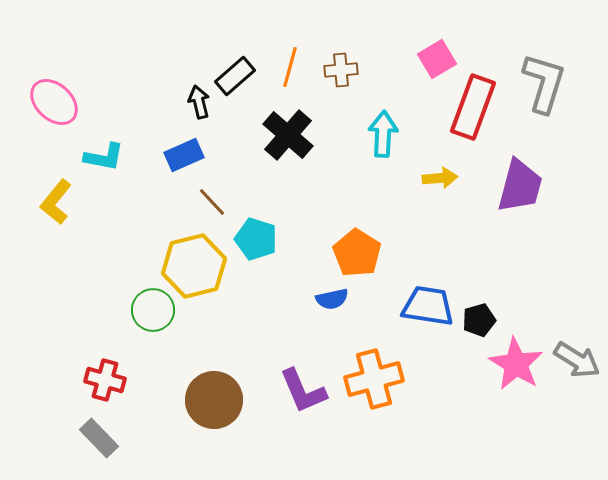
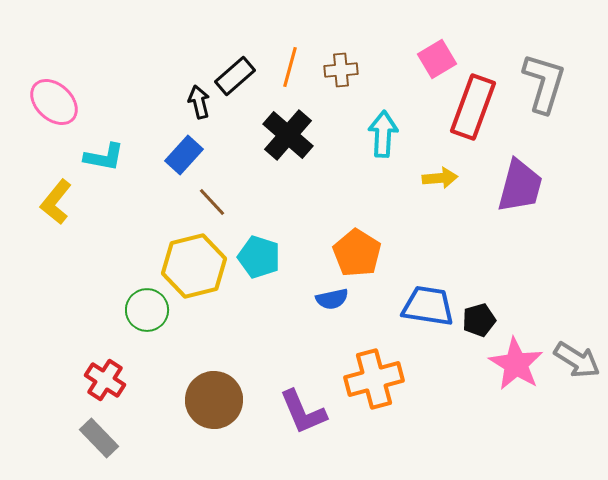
blue rectangle: rotated 24 degrees counterclockwise
cyan pentagon: moved 3 px right, 18 px down
green circle: moved 6 px left
red cross: rotated 18 degrees clockwise
purple L-shape: moved 21 px down
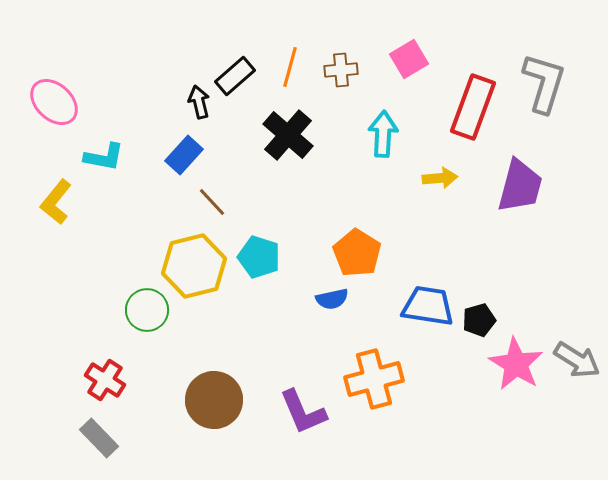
pink square: moved 28 px left
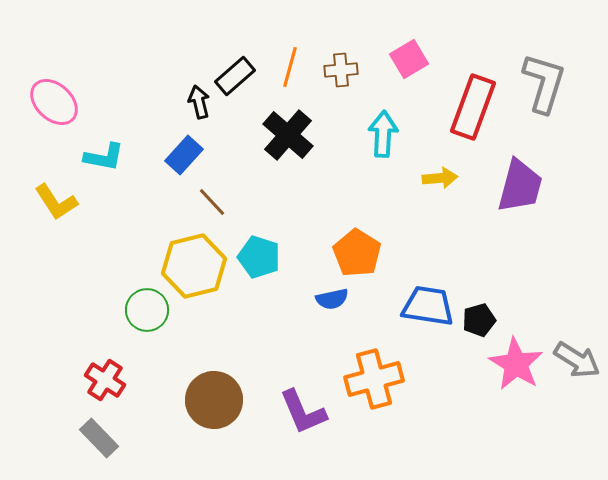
yellow L-shape: rotated 72 degrees counterclockwise
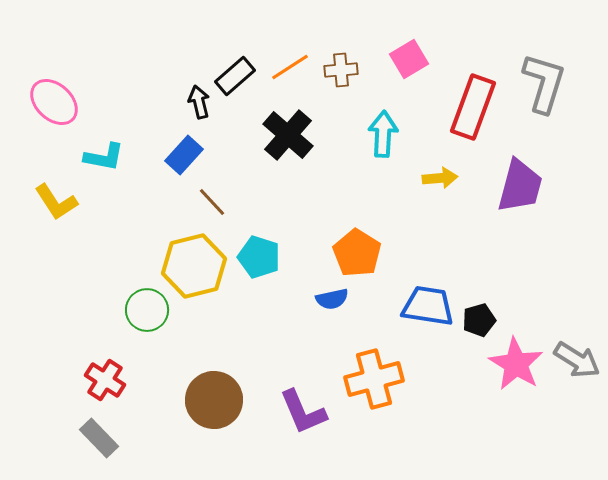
orange line: rotated 42 degrees clockwise
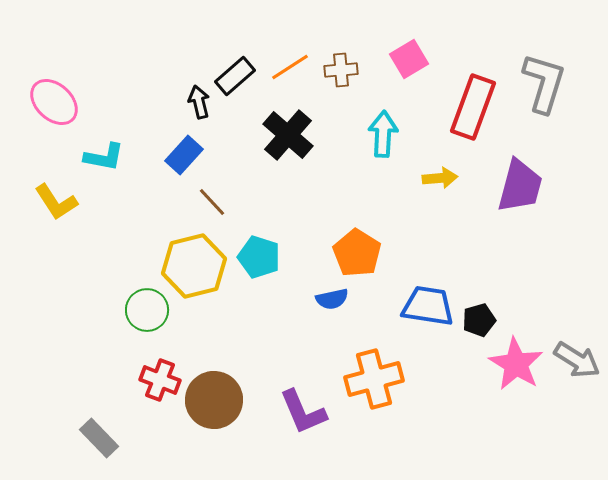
red cross: moved 55 px right; rotated 12 degrees counterclockwise
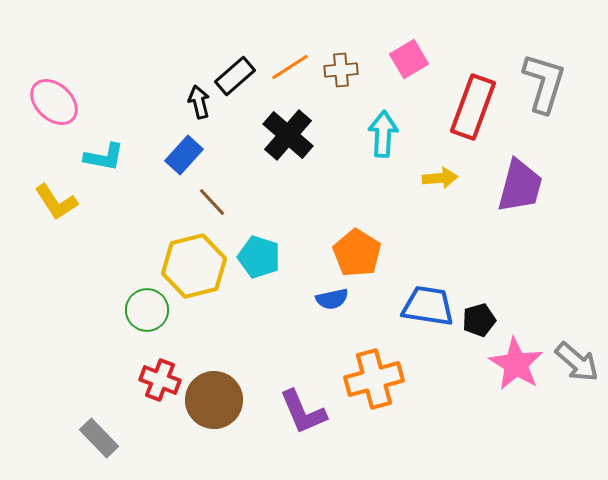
gray arrow: moved 2 px down; rotated 9 degrees clockwise
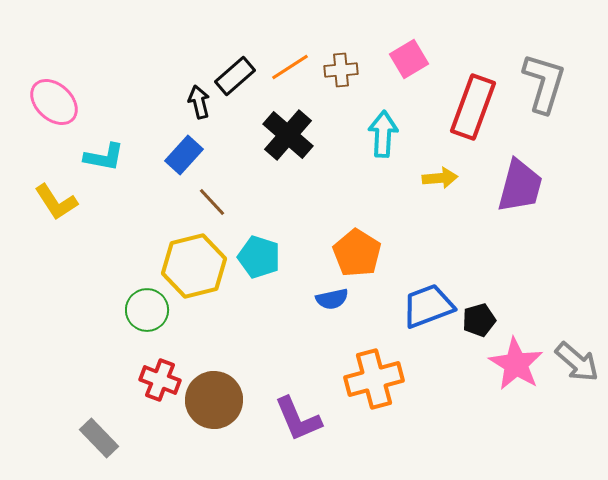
blue trapezoid: rotated 30 degrees counterclockwise
purple L-shape: moved 5 px left, 7 px down
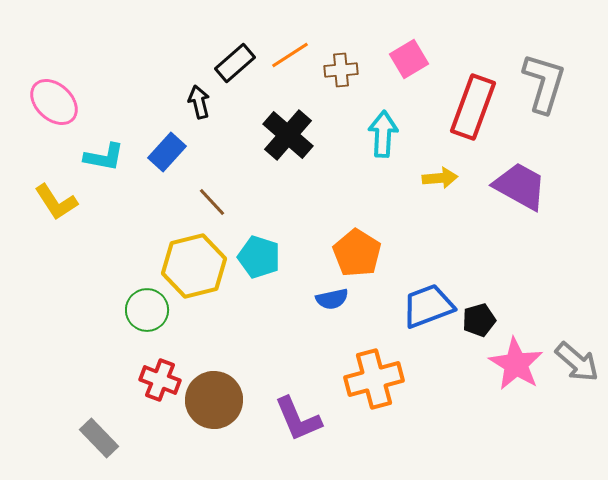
orange line: moved 12 px up
black rectangle: moved 13 px up
blue rectangle: moved 17 px left, 3 px up
purple trapezoid: rotated 76 degrees counterclockwise
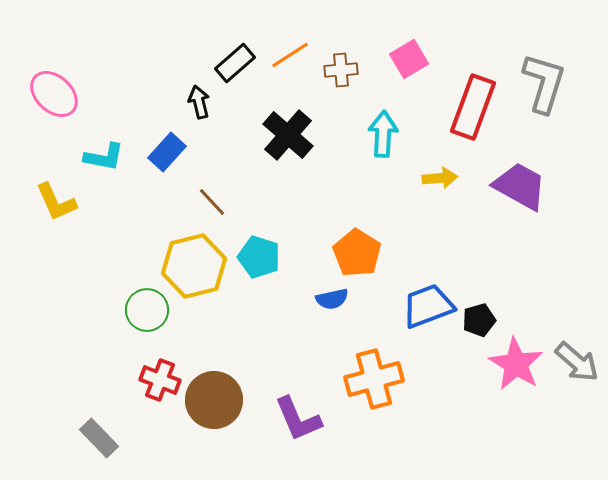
pink ellipse: moved 8 px up
yellow L-shape: rotated 9 degrees clockwise
